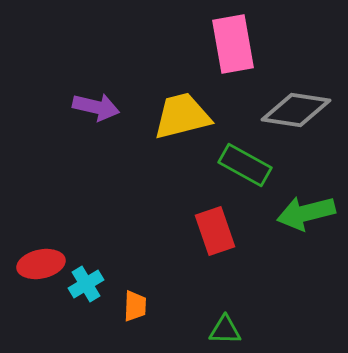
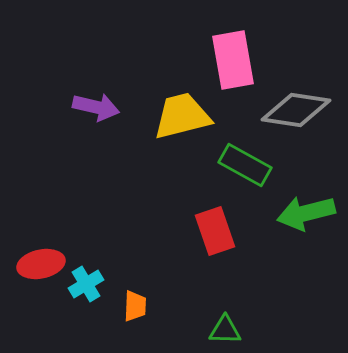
pink rectangle: moved 16 px down
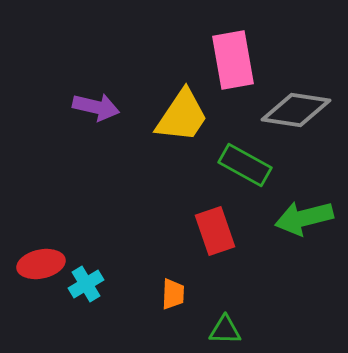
yellow trapezoid: rotated 138 degrees clockwise
green arrow: moved 2 px left, 5 px down
orange trapezoid: moved 38 px right, 12 px up
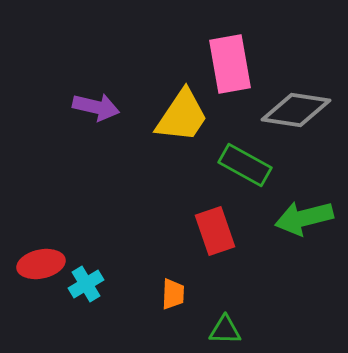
pink rectangle: moved 3 px left, 4 px down
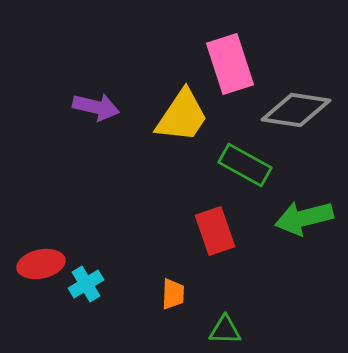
pink rectangle: rotated 8 degrees counterclockwise
